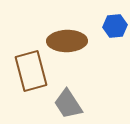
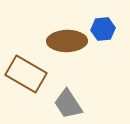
blue hexagon: moved 12 px left, 3 px down
brown rectangle: moved 5 px left, 3 px down; rotated 45 degrees counterclockwise
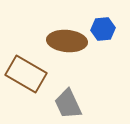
brown ellipse: rotated 6 degrees clockwise
gray trapezoid: rotated 8 degrees clockwise
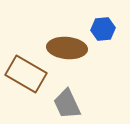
brown ellipse: moved 7 px down
gray trapezoid: moved 1 px left
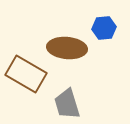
blue hexagon: moved 1 px right, 1 px up
gray trapezoid: rotated 8 degrees clockwise
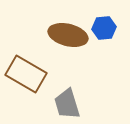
brown ellipse: moved 1 px right, 13 px up; rotated 9 degrees clockwise
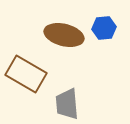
brown ellipse: moved 4 px left
gray trapezoid: rotated 12 degrees clockwise
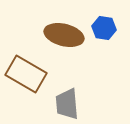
blue hexagon: rotated 15 degrees clockwise
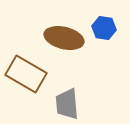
brown ellipse: moved 3 px down
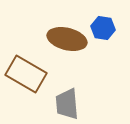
blue hexagon: moved 1 px left
brown ellipse: moved 3 px right, 1 px down
